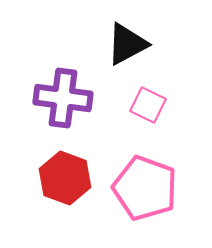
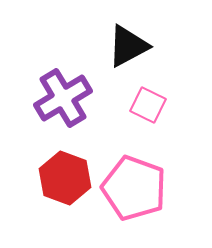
black triangle: moved 1 px right, 2 px down
purple cross: rotated 38 degrees counterclockwise
pink pentagon: moved 11 px left
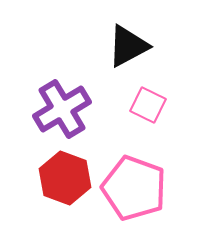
purple cross: moved 1 px left, 11 px down
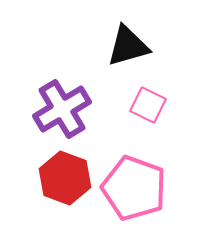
black triangle: rotated 12 degrees clockwise
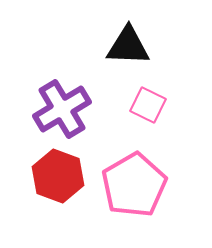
black triangle: rotated 18 degrees clockwise
red hexagon: moved 7 px left, 2 px up
pink pentagon: moved 3 px up; rotated 22 degrees clockwise
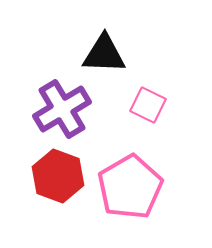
black triangle: moved 24 px left, 8 px down
pink pentagon: moved 4 px left, 2 px down
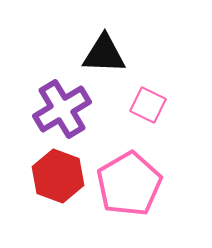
pink pentagon: moved 1 px left, 3 px up
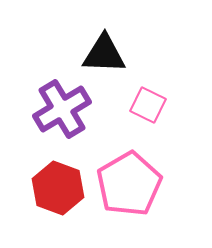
red hexagon: moved 12 px down
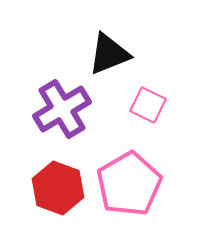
black triangle: moved 5 px right; rotated 24 degrees counterclockwise
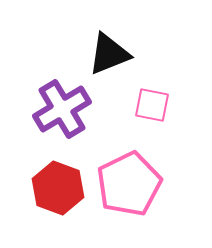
pink square: moved 4 px right; rotated 15 degrees counterclockwise
pink pentagon: rotated 4 degrees clockwise
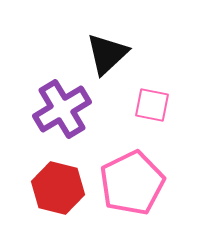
black triangle: moved 2 px left; rotated 21 degrees counterclockwise
pink pentagon: moved 3 px right, 1 px up
red hexagon: rotated 6 degrees counterclockwise
